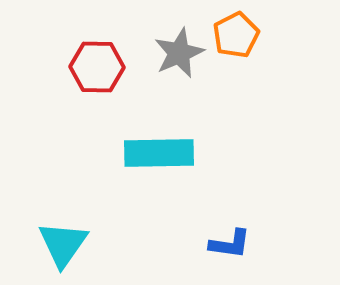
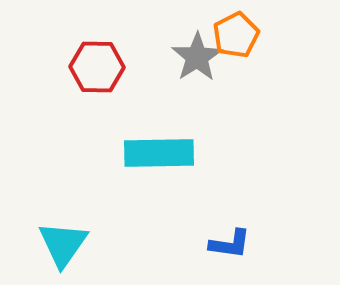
gray star: moved 18 px right, 4 px down; rotated 9 degrees counterclockwise
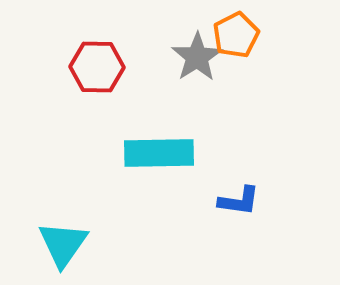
blue L-shape: moved 9 px right, 43 px up
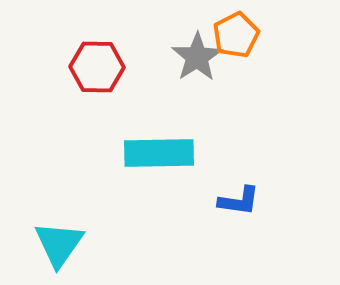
cyan triangle: moved 4 px left
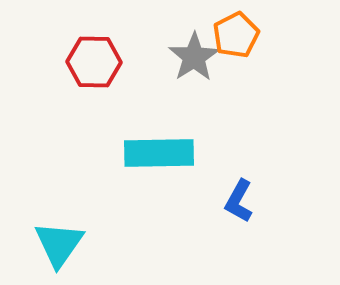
gray star: moved 3 px left
red hexagon: moved 3 px left, 5 px up
blue L-shape: rotated 111 degrees clockwise
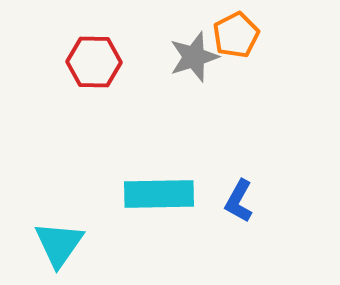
gray star: rotated 15 degrees clockwise
cyan rectangle: moved 41 px down
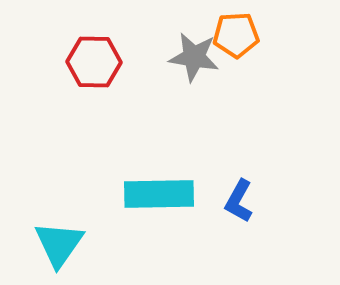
orange pentagon: rotated 24 degrees clockwise
gray star: rotated 27 degrees clockwise
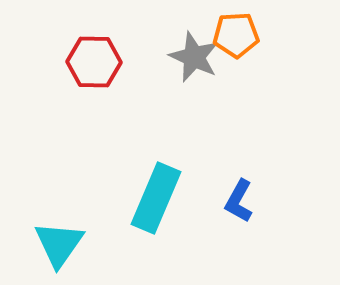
gray star: rotated 15 degrees clockwise
cyan rectangle: moved 3 px left, 4 px down; rotated 66 degrees counterclockwise
